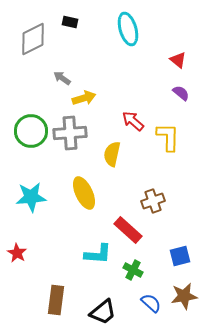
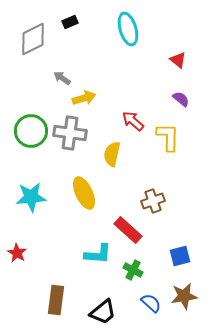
black rectangle: rotated 35 degrees counterclockwise
purple semicircle: moved 6 px down
gray cross: rotated 12 degrees clockwise
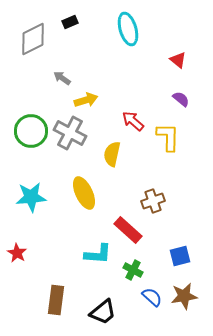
yellow arrow: moved 2 px right, 2 px down
gray cross: rotated 20 degrees clockwise
blue semicircle: moved 1 px right, 6 px up
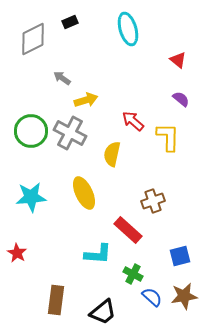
green cross: moved 4 px down
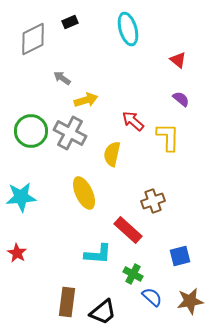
cyan star: moved 10 px left
brown star: moved 6 px right, 5 px down
brown rectangle: moved 11 px right, 2 px down
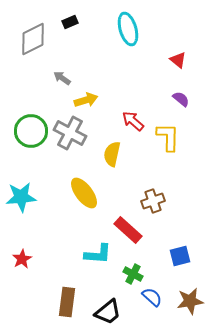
yellow ellipse: rotated 12 degrees counterclockwise
red star: moved 5 px right, 6 px down; rotated 12 degrees clockwise
black trapezoid: moved 5 px right
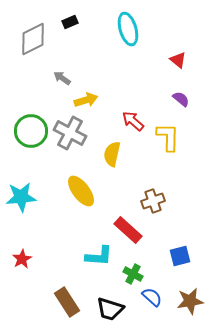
yellow ellipse: moved 3 px left, 2 px up
cyan L-shape: moved 1 px right, 2 px down
brown rectangle: rotated 40 degrees counterclockwise
black trapezoid: moved 2 px right, 3 px up; rotated 56 degrees clockwise
